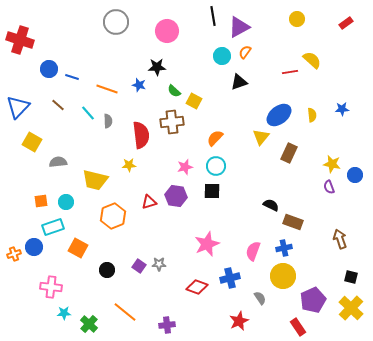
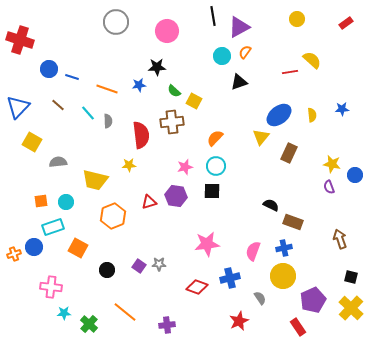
blue star at (139, 85): rotated 24 degrees counterclockwise
pink star at (207, 244): rotated 15 degrees clockwise
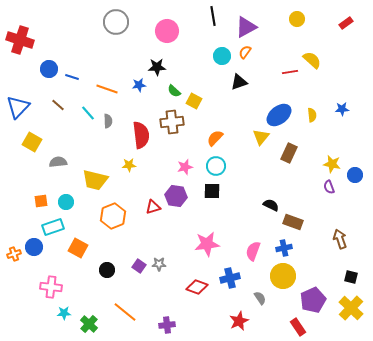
purple triangle at (239, 27): moved 7 px right
red triangle at (149, 202): moved 4 px right, 5 px down
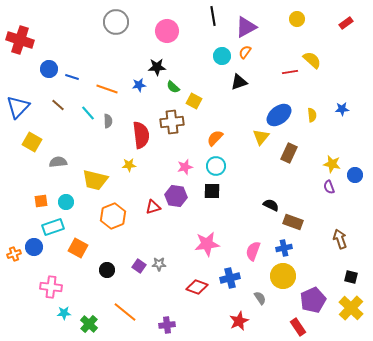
green semicircle at (174, 91): moved 1 px left, 4 px up
